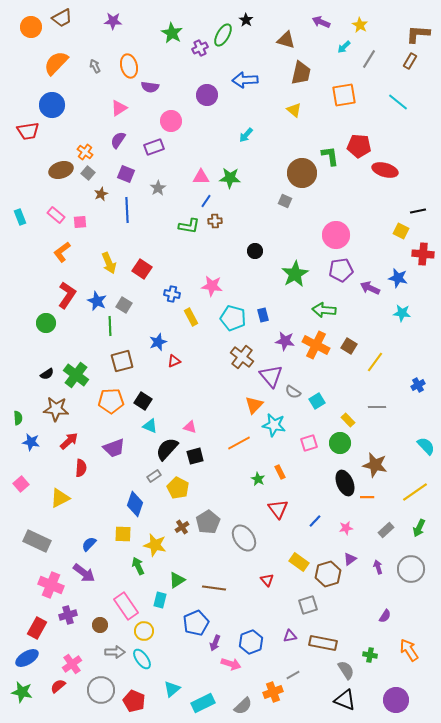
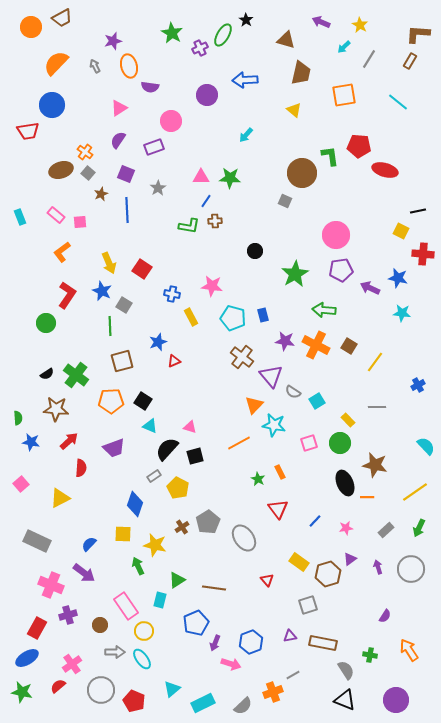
purple star at (113, 21): moved 20 px down; rotated 18 degrees counterclockwise
blue star at (97, 301): moved 5 px right, 10 px up
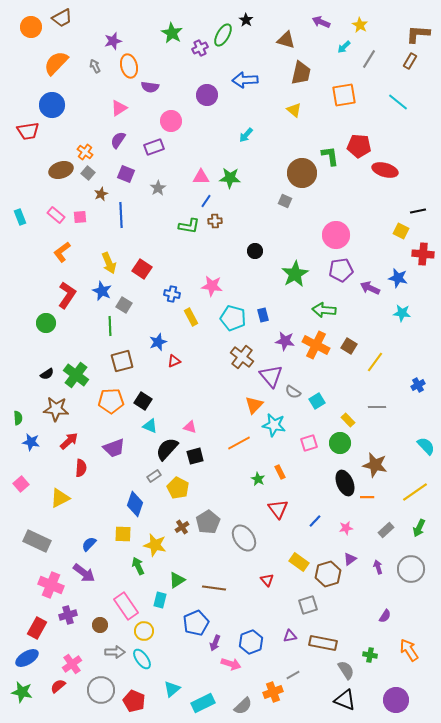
blue line at (127, 210): moved 6 px left, 5 px down
pink square at (80, 222): moved 5 px up
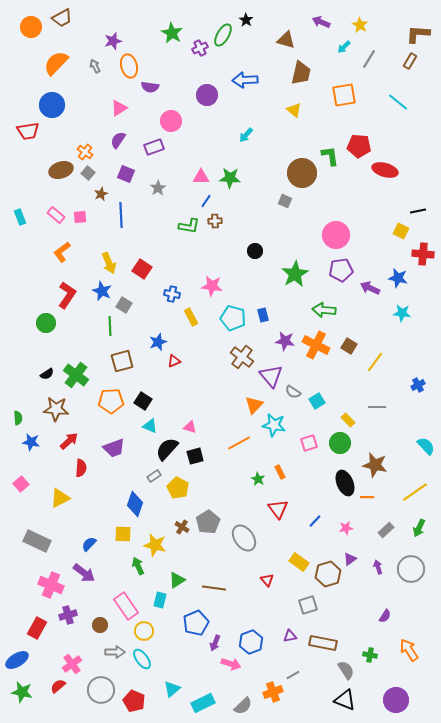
brown cross at (182, 527): rotated 24 degrees counterclockwise
blue ellipse at (27, 658): moved 10 px left, 2 px down
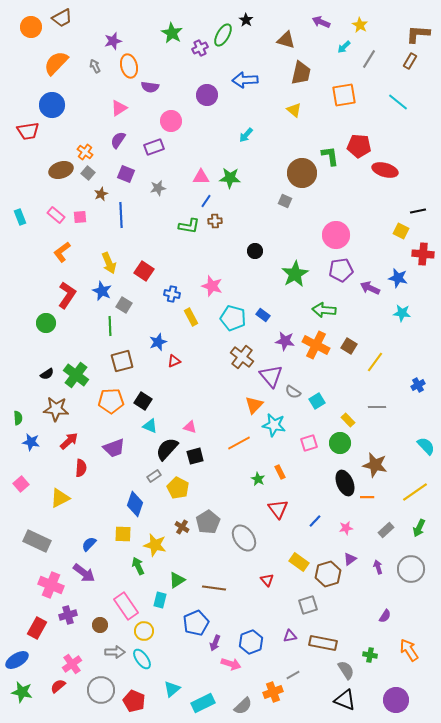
gray star at (158, 188): rotated 21 degrees clockwise
red square at (142, 269): moved 2 px right, 2 px down
pink star at (212, 286): rotated 10 degrees clockwise
blue rectangle at (263, 315): rotated 40 degrees counterclockwise
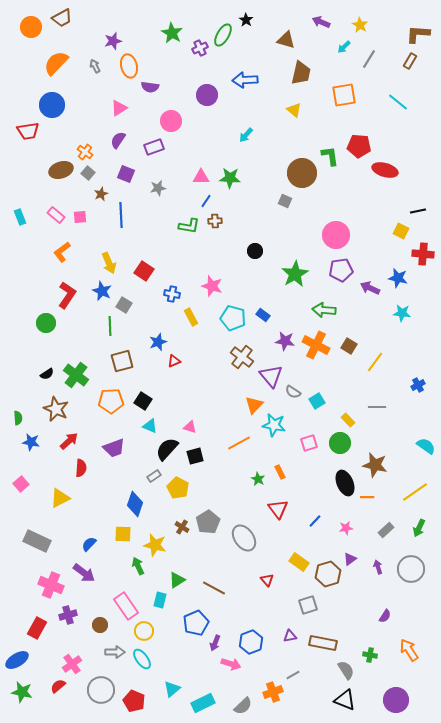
brown star at (56, 409): rotated 20 degrees clockwise
cyan semicircle at (426, 446): rotated 12 degrees counterclockwise
brown line at (214, 588): rotated 20 degrees clockwise
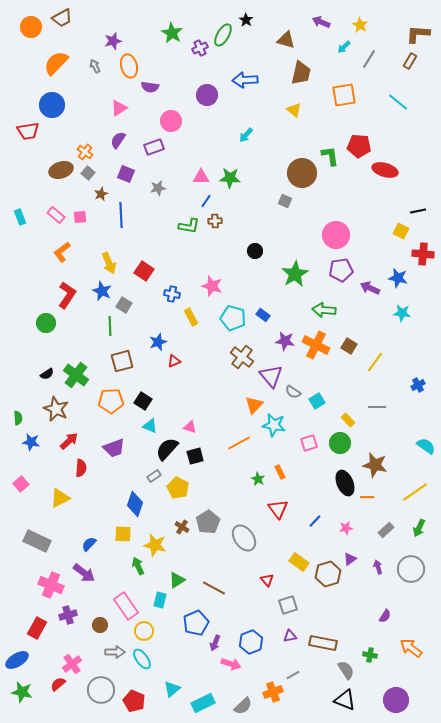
gray square at (308, 605): moved 20 px left
orange arrow at (409, 650): moved 2 px right, 2 px up; rotated 20 degrees counterclockwise
red semicircle at (58, 686): moved 2 px up
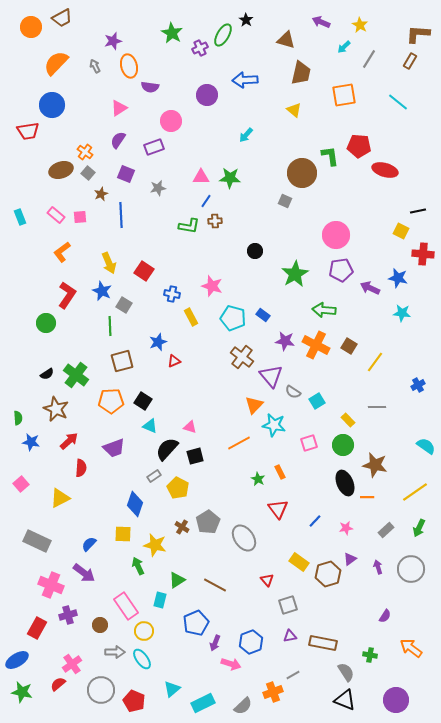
green circle at (340, 443): moved 3 px right, 2 px down
brown line at (214, 588): moved 1 px right, 3 px up
gray semicircle at (346, 670): moved 2 px down
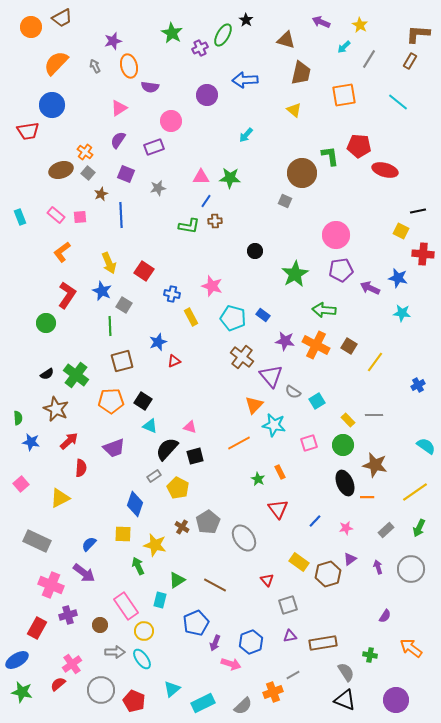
gray line at (377, 407): moved 3 px left, 8 px down
brown rectangle at (323, 643): rotated 20 degrees counterclockwise
